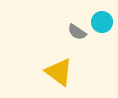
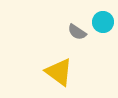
cyan circle: moved 1 px right
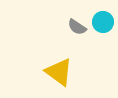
gray semicircle: moved 5 px up
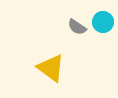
yellow triangle: moved 8 px left, 4 px up
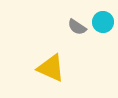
yellow triangle: rotated 12 degrees counterclockwise
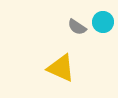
yellow triangle: moved 10 px right
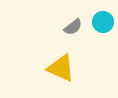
gray semicircle: moved 4 px left; rotated 72 degrees counterclockwise
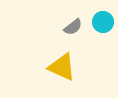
yellow triangle: moved 1 px right, 1 px up
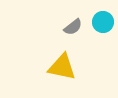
yellow triangle: rotated 12 degrees counterclockwise
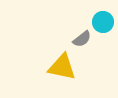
gray semicircle: moved 9 px right, 12 px down
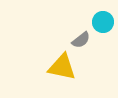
gray semicircle: moved 1 px left, 1 px down
